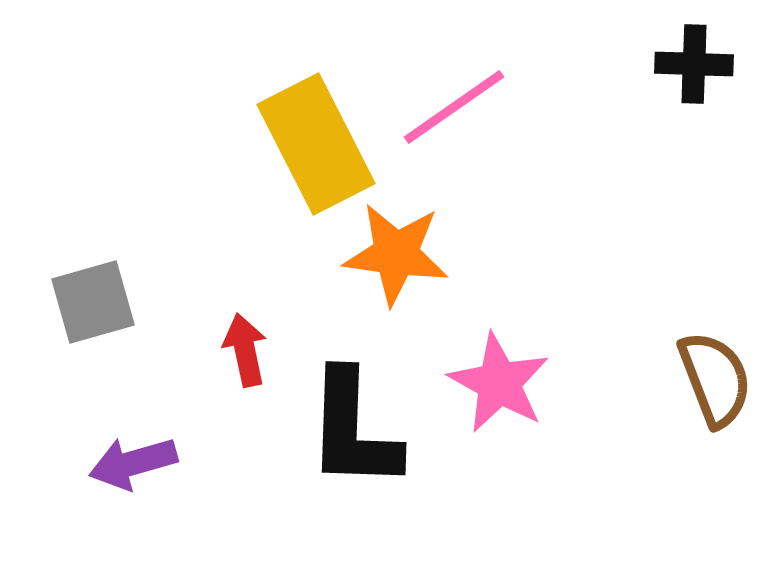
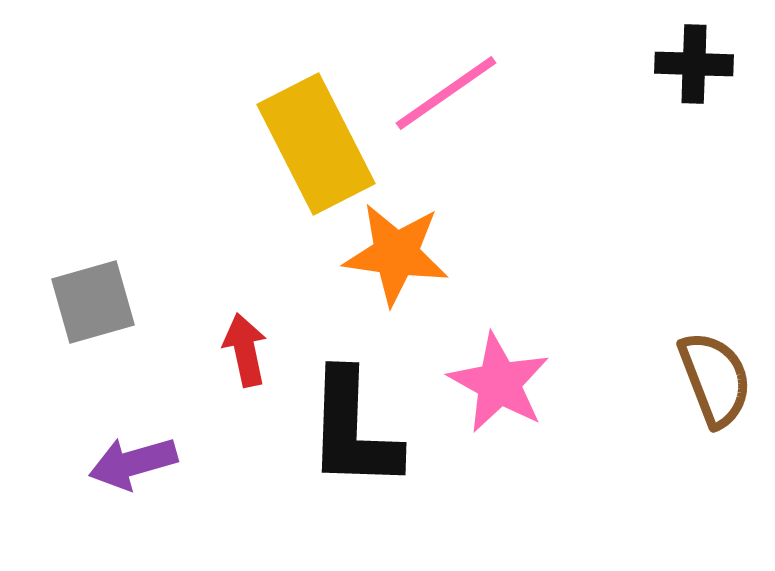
pink line: moved 8 px left, 14 px up
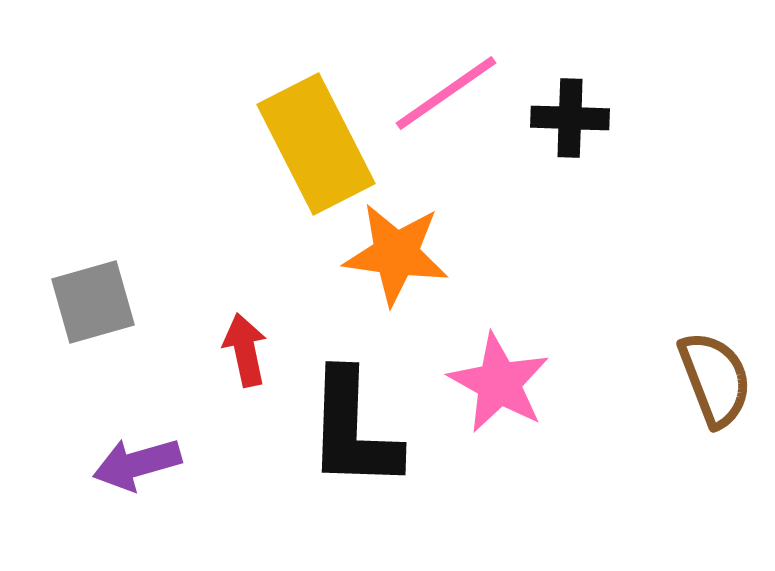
black cross: moved 124 px left, 54 px down
purple arrow: moved 4 px right, 1 px down
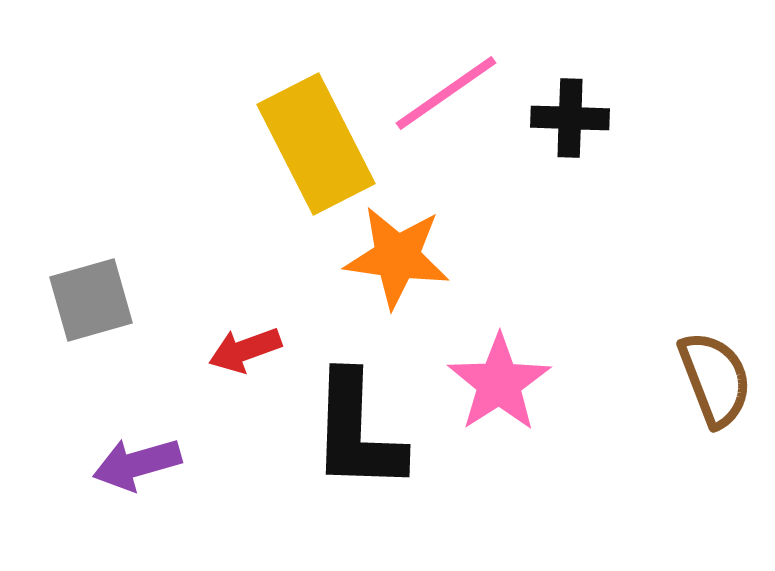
orange star: moved 1 px right, 3 px down
gray square: moved 2 px left, 2 px up
red arrow: rotated 98 degrees counterclockwise
pink star: rotated 10 degrees clockwise
black L-shape: moved 4 px right, 2 px down
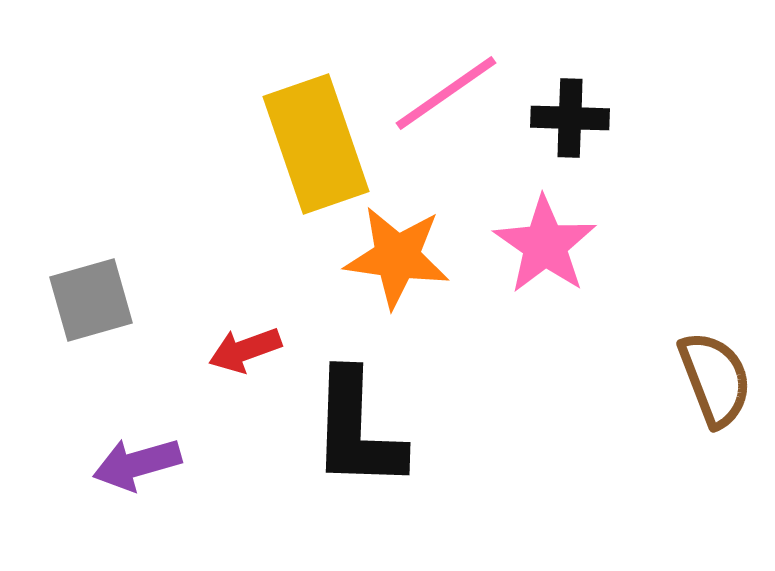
yellow rectangle: rotated 8 degrees clockwise
pink star: moved 46 px right, 138 px up; rotated 4 degrees counterclockwise
black L-shape: moved 2 px up
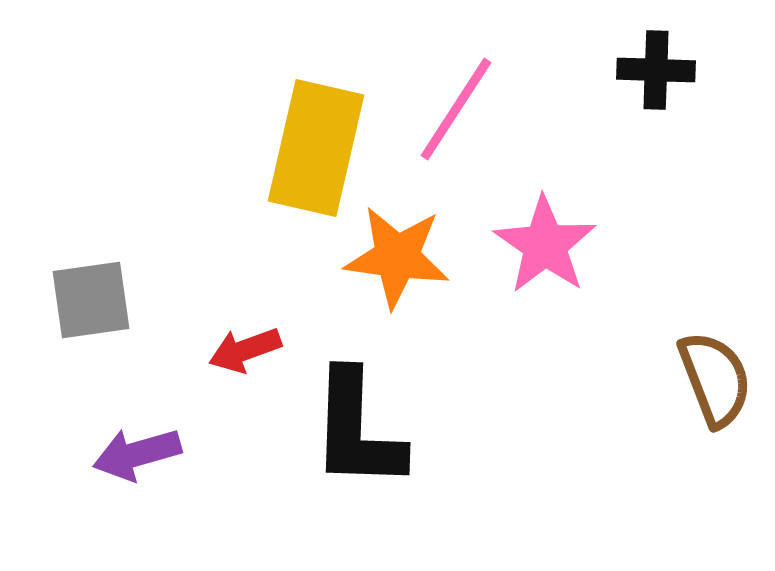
pink line: moved 10 px right, 16 px down; rotated 22 degrees counterclockwise
black cross: moved 86 px right, 48 px up
yellow rectangle: moved 4 px down; rotated 32 degrees clockwise
gray square: rotated 8 degrees clockwise
purple arrow: moved 10 px up
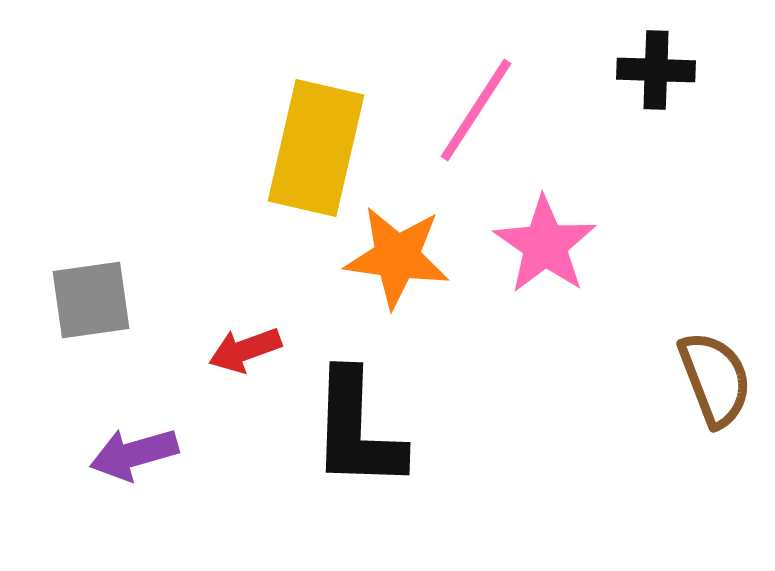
pink line: moved 20 px right, 1 px down
purple arrow: moved 3 px left
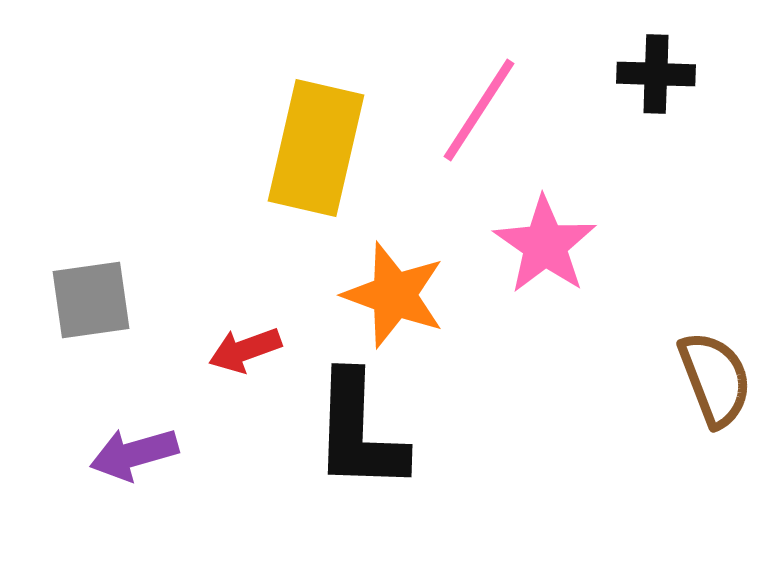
black cross: moved 4 px down
pink line: moved 3 px right
orange star: moved 3 px left, 38 px down; rotated 12 degrees clockwise
black L-shape: moved 2 px right, 2 px down
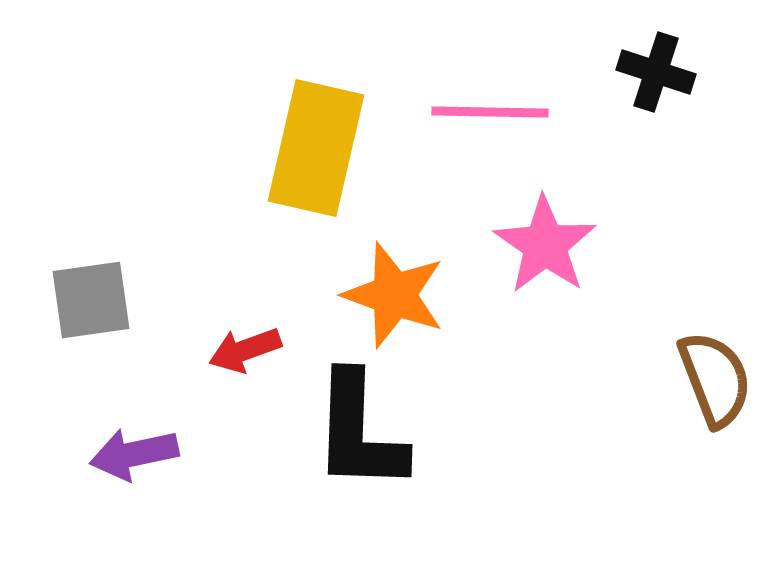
black cross: moved 2 px up; rotated 16 degrees clockwise
pink line: moved 11 px right, 2 px down; rotated 58 degrees clockwise
purple arrow: rotated 4 degrees clockwise
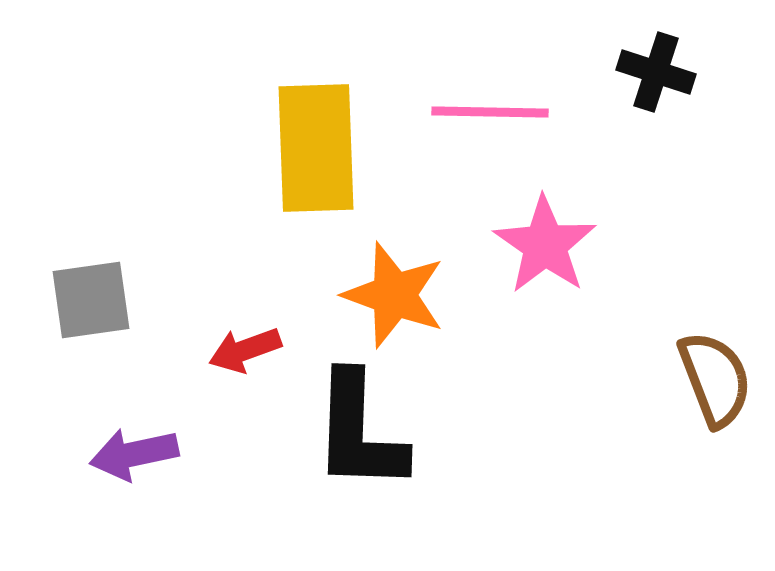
yellow rectangle: rotated 15 degrees counterclockwise
